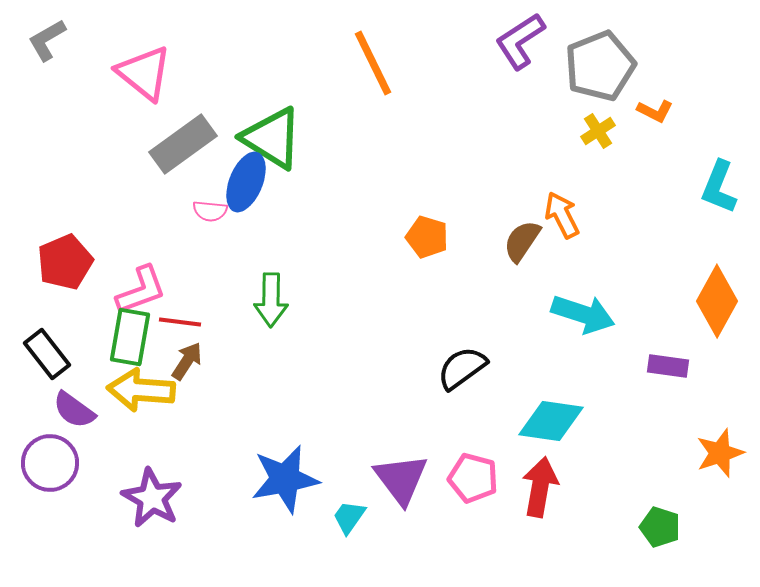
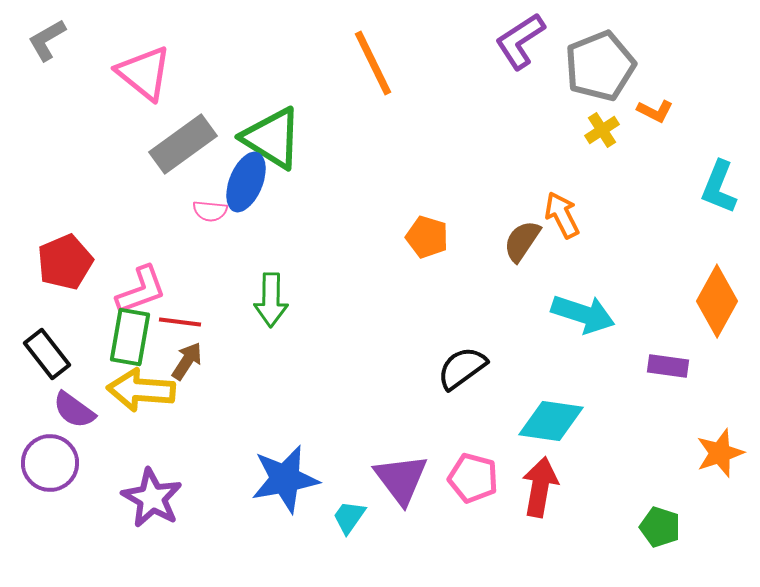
yellow cross: moved 4 px right, 1 px up
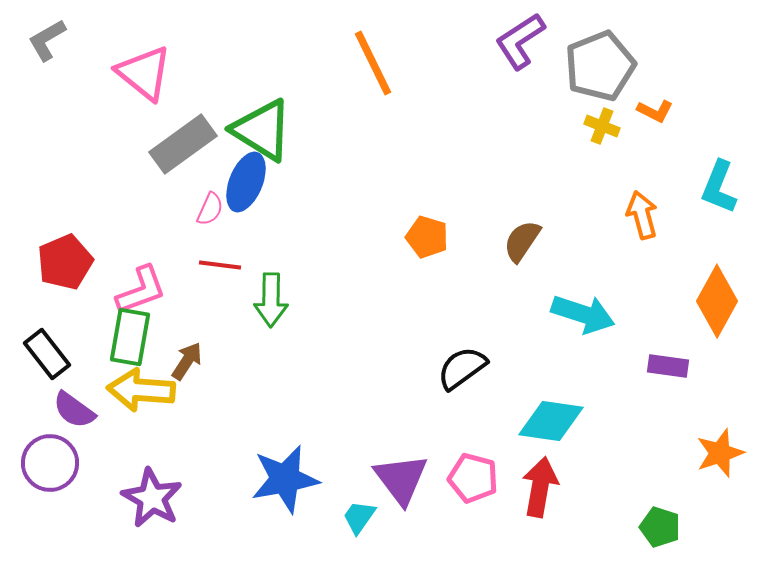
yellow cross: moved 4 px up; rotated 36 degrees counterclockwise
green triangle: moved 10 px left, 8 px up
pink semicircle: moved 2 px up; rotated 72 degrees counterclockwise
orange arrow: moved 80 px right; rotated 12 degrees clockwise
red line: moved 40 px right, 57 px up
cyan trapezoid: moved 10 px right
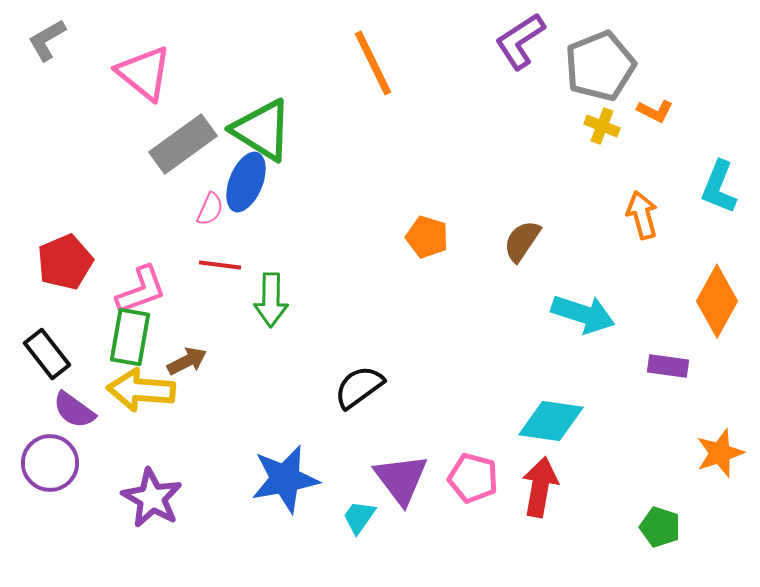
brown arrow: rotated 30 degrees clockwise
black semicircle: moved 103 px left, 19 px down
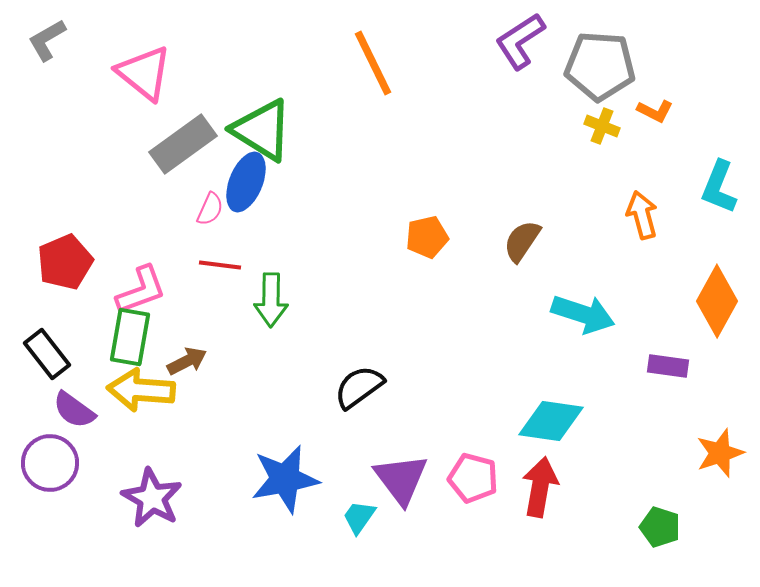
gray pentagon: rotated 26 degrees clockwise
orange pentagon: rotated 30 degrees counterclockwise
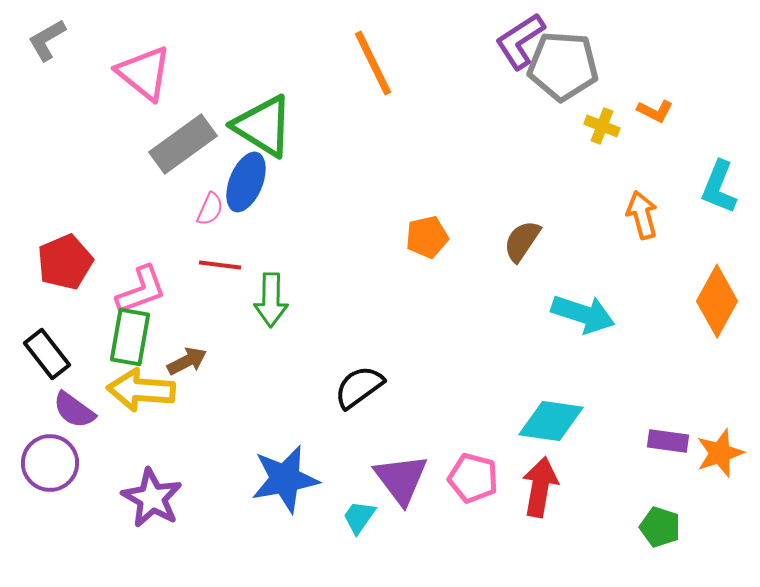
gray pentagon: moved 37 px left
green triangle: moved 1 px right, 4 px up
purple rectangle: moved 75 px down
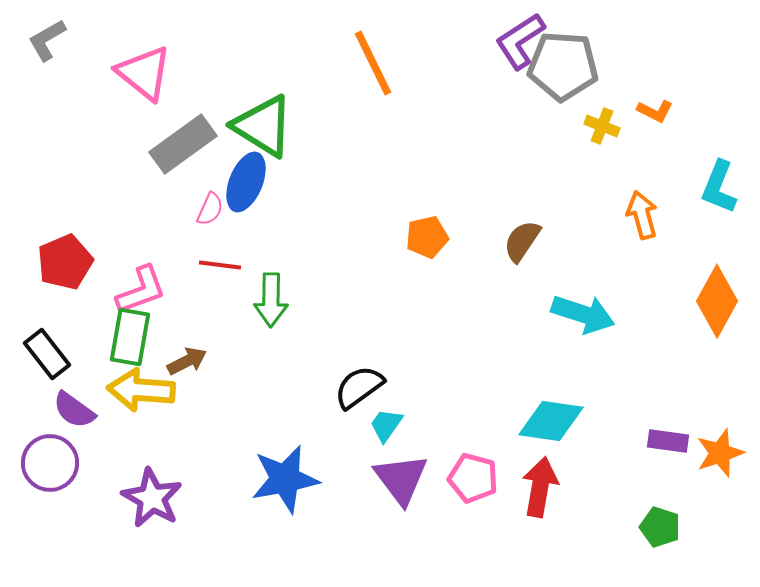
cyan trapezoid: moved 27 px right, 92 px up
